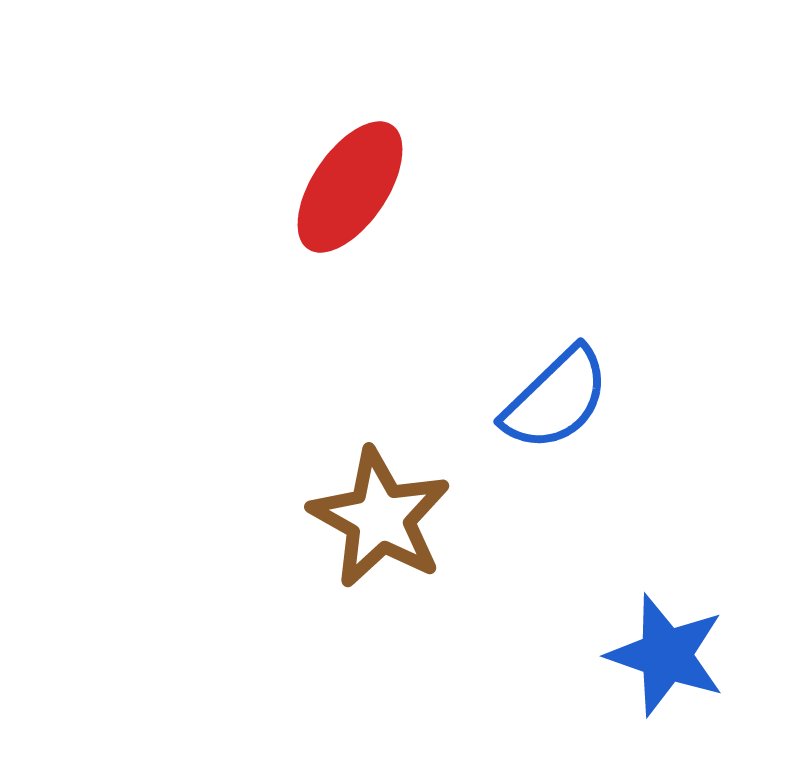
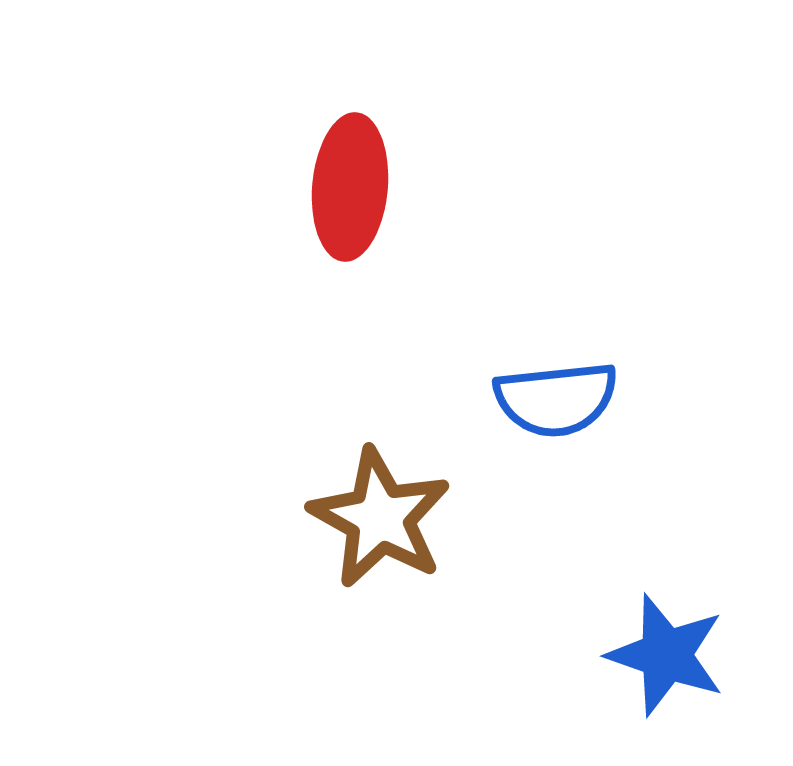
red ellipse: rotated 29 degrees counterclockwise
blue semicircle: rotated 38 degrees clockwise
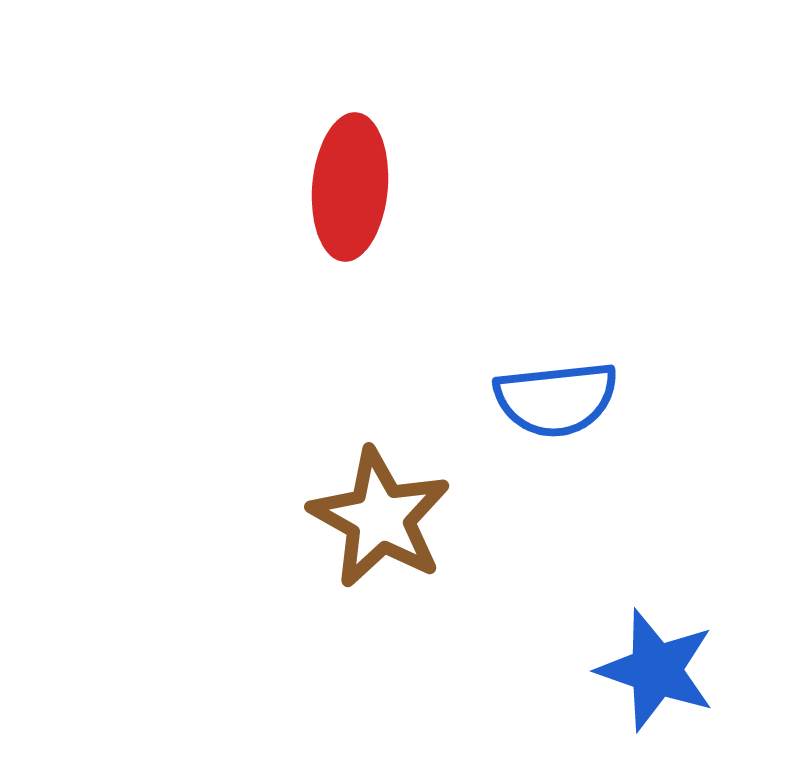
blue star: moved 10 px left, 15 px down
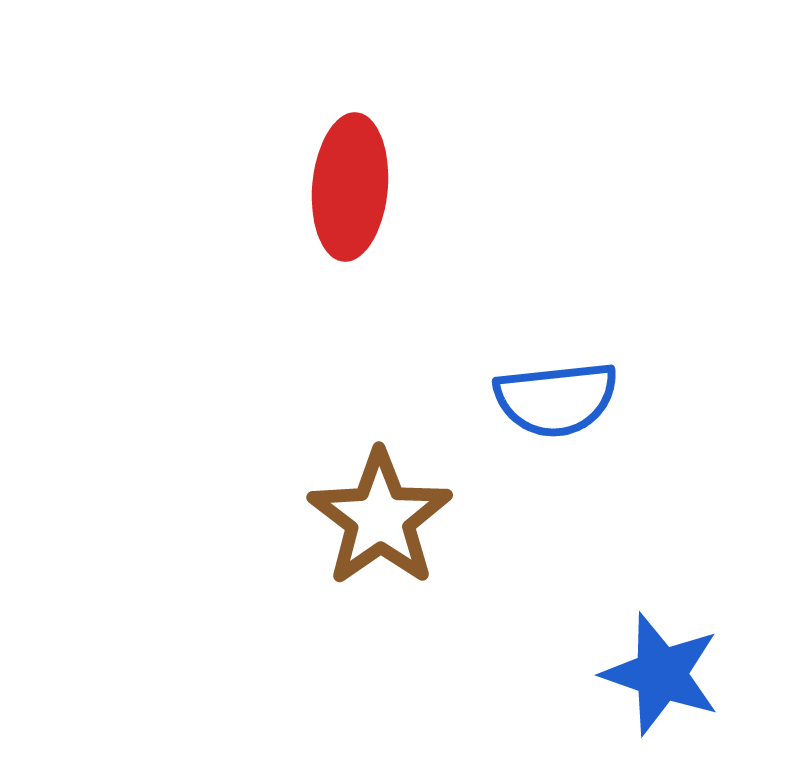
brown star: rotated 8 degrees clockwise
blue star: moved 5 px right, 4 px down
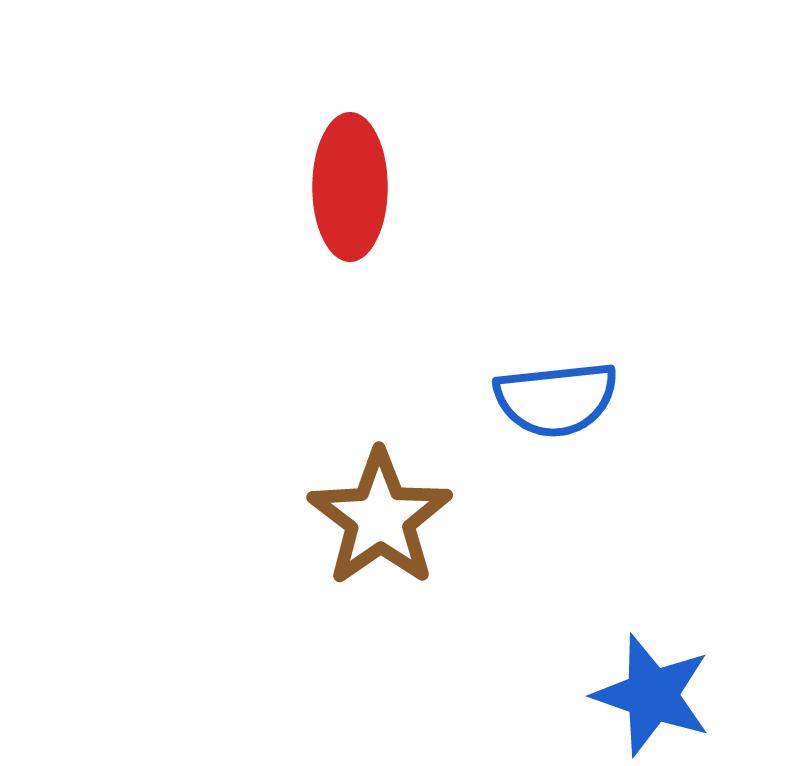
red ellipse: rotated 5 degrees counterclockwise
blue star: moved 9 px left, 21 px down
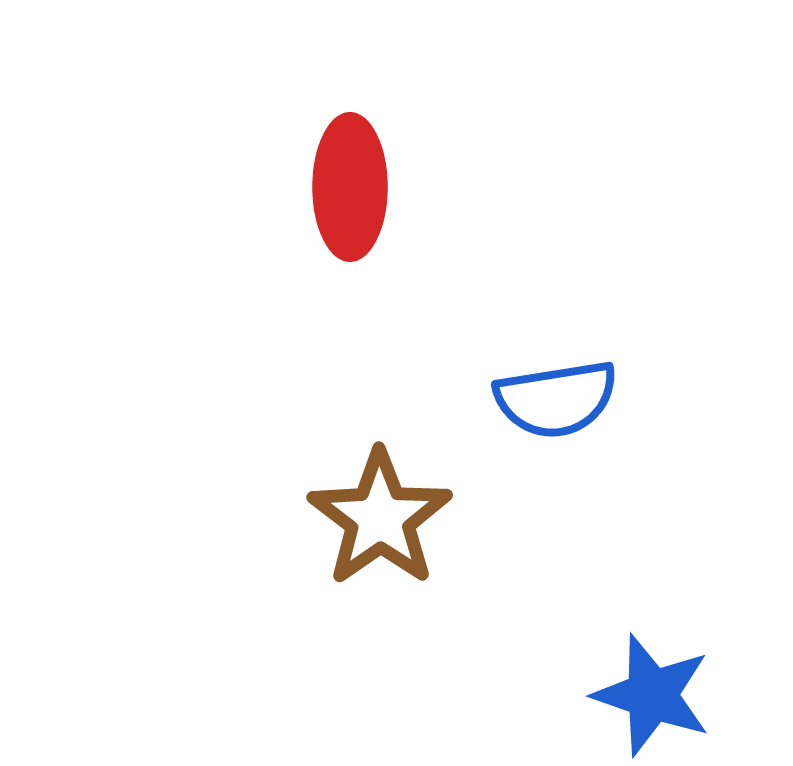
blue semicircle: rotated 3 degrees counterclockwise
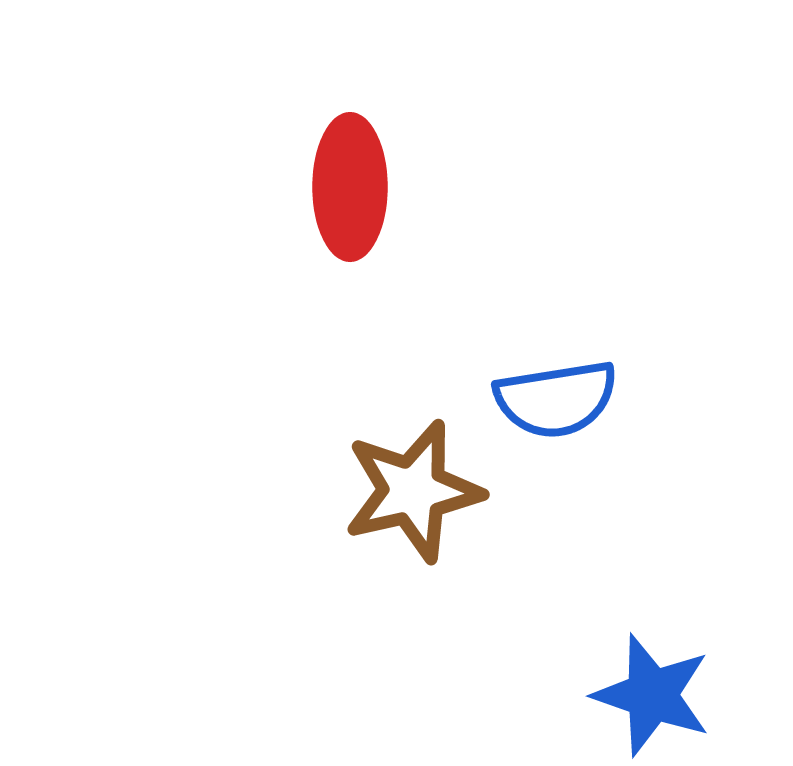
brown star: moved 33 px right, 27 px up; rotated 22 degrees clockwise
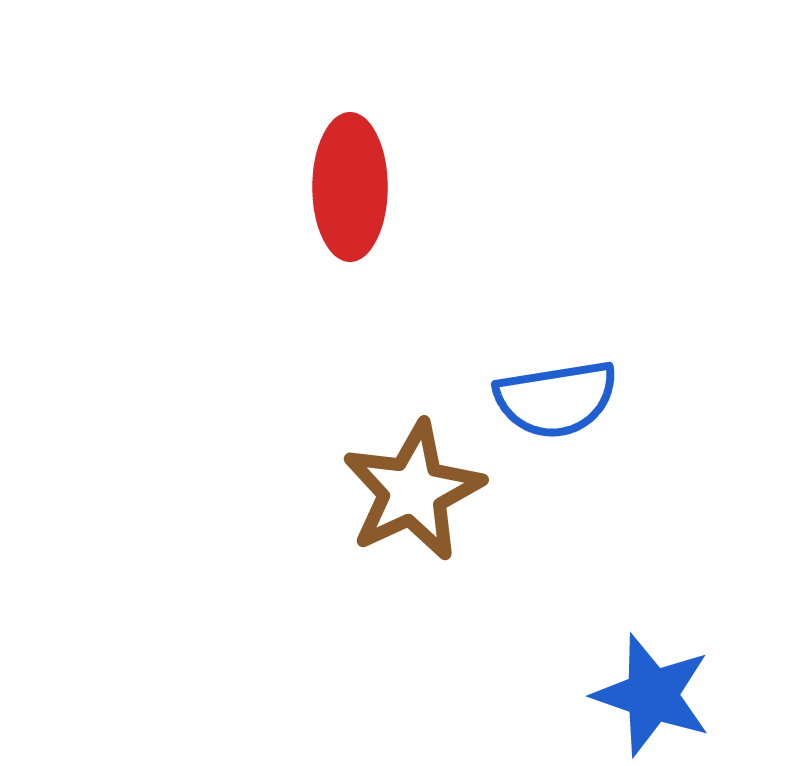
brown star: rotated 12 degrees counterclockwise
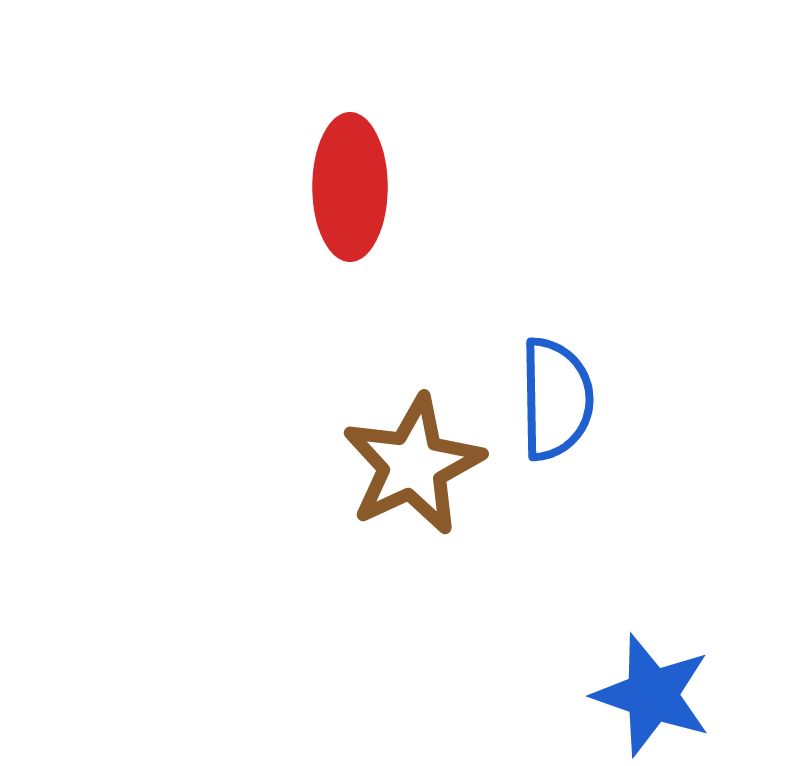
blue semicircle: rotated 82 degrees counterclockwise
brown star: moved 26 px up
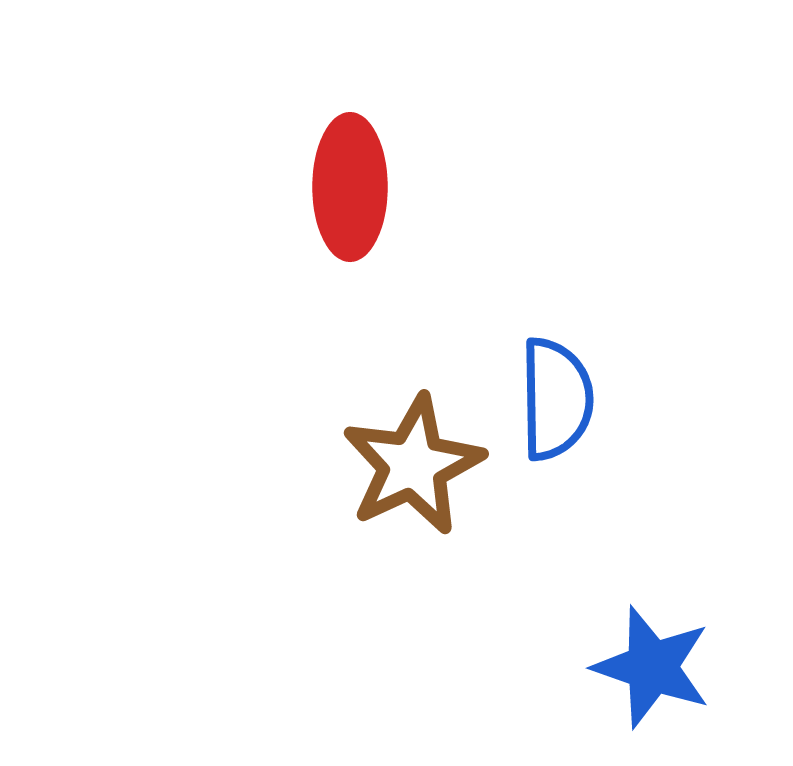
blue star: moved 28 px up
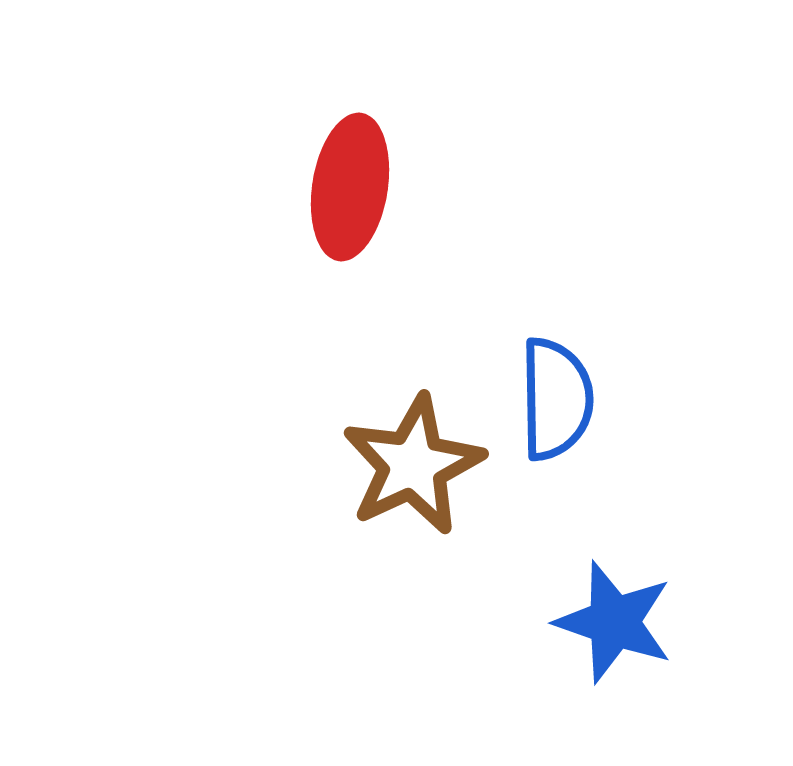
red ellipse: rotated 9 degrees clockwise
blue star: moved 38 px left, 45 px up
